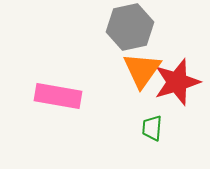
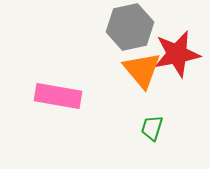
orange triangle: rotated 15 degrees counterclockwise
red star: moved 28 px up; rotated 6 degrees clockwise
green trapezoid: rotated 12 degrees clockwise
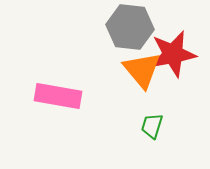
gray hexagon: rotated 18 degrees clockwise
red star: moved 4 px left
green trapezoid: moved 2 px up
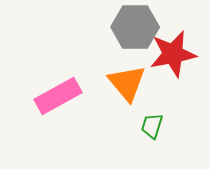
gray hexagon: moved 5 px right; rotated 6 degrees counterclockwise
orange triangle: moved 15 px left, 13 px down
pink rectangle: rotated 39 degrees counterclockwise
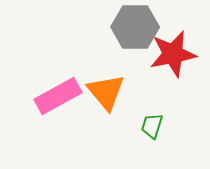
orange triangle: moved 21 px left, 9 px down
